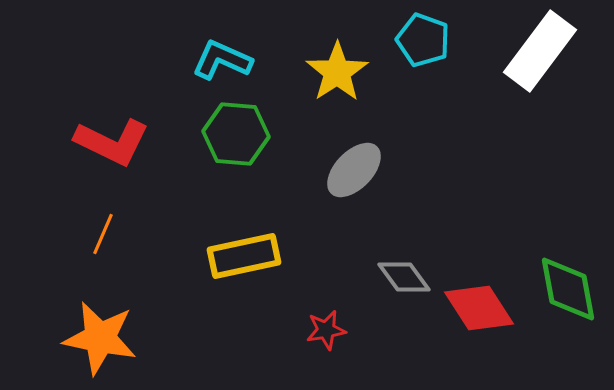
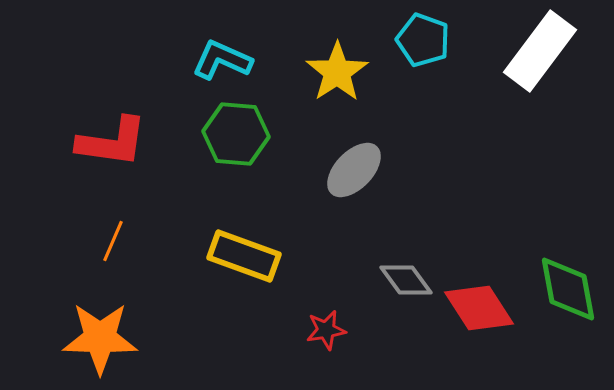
red L-shape: rotated 18 degrees counterclockwise
orange line: moved 10 px right, 7 px down
yellow rectangle: rotated 32 degrees clockwise
gray diamond: moved 2 px right, 3 px down
orange star: rotated 10 degrees counterclockwise
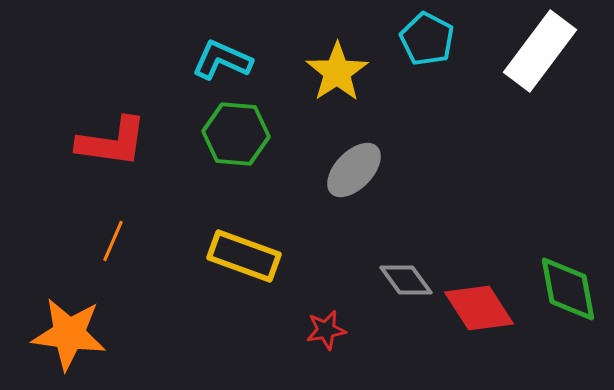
cyan pentagon: moved 4 px right, 1 px up; rotated 8 degrees clockwise
orange star: moved 31 px left, 4 px up; rotated 6 degrees clockwise
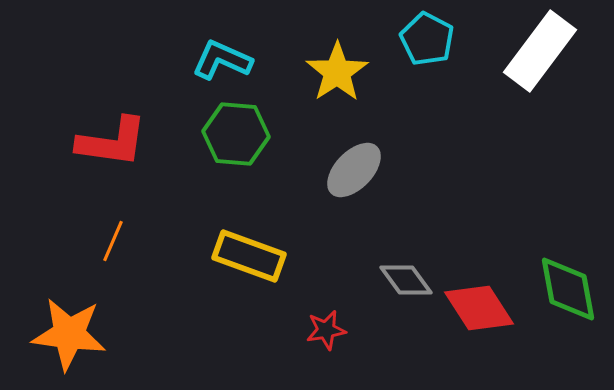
yellow rectangle: moved 5 px right
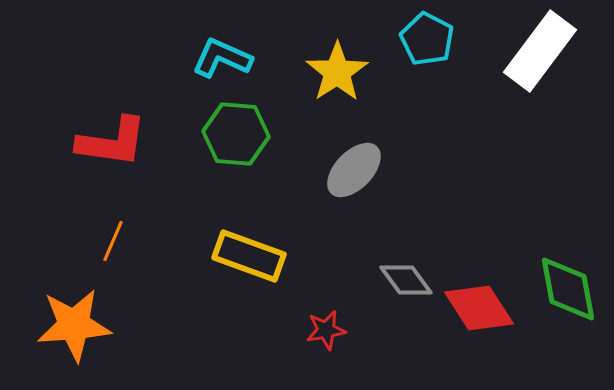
cyan L-shape: moved 2 px up
orange star: moved 5 px right, 9 px up; rotated 12 degrees counterclockwise
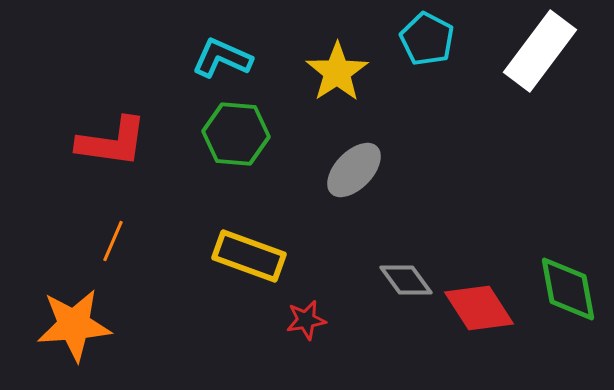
red star: moved 20 px left, 10 px up
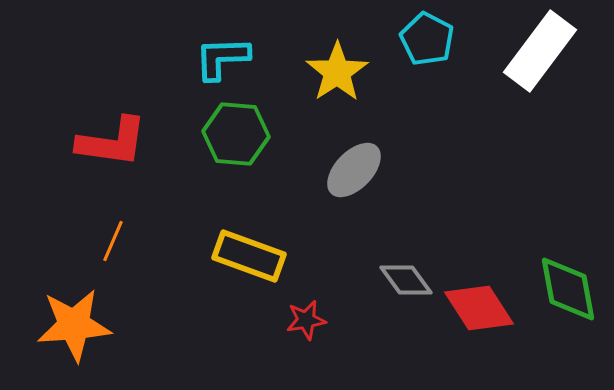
cyan L-shape: rotated 26 degrees counterclockwise
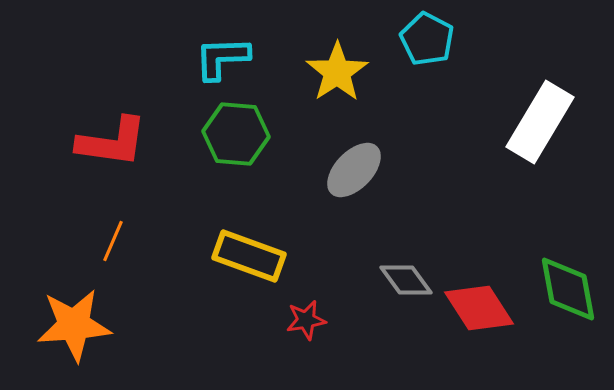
white rectangle: moved 71 px down; rotated 6 degrees counterclockwise
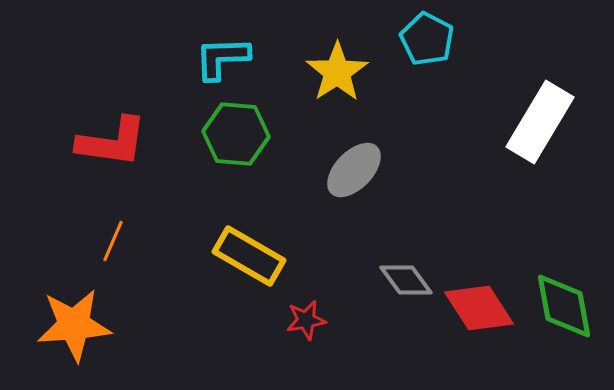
yellow rectangle: rotated 10 degrees clockwise
green diamond: moved 4 px left, 17 px down
